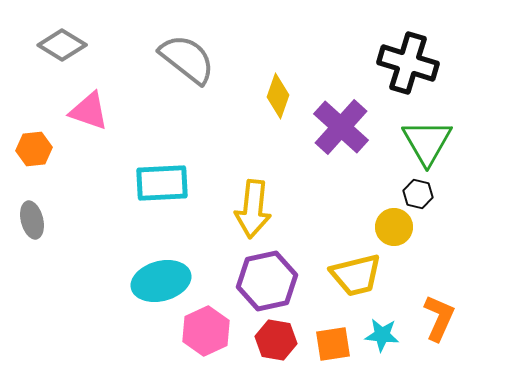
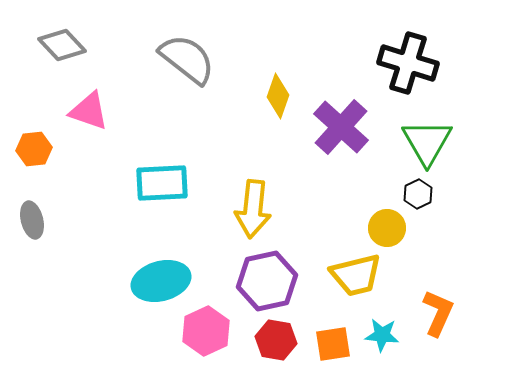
gray diamond: rotated 15 degrees clockwise
black hexagon: rotated 20 degrees clockwise
yellow circle: moved 7 px left, 1 px down
orange L-shape: moved 1 px left, 5 px up
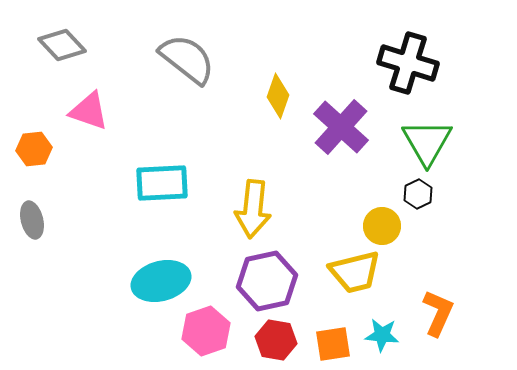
yellow circle: moved 5 px left, 2 px up
yellow trapezoid: moved 1 px left, 3 px up
pink hexagon: rotated 6 degrees clockwise
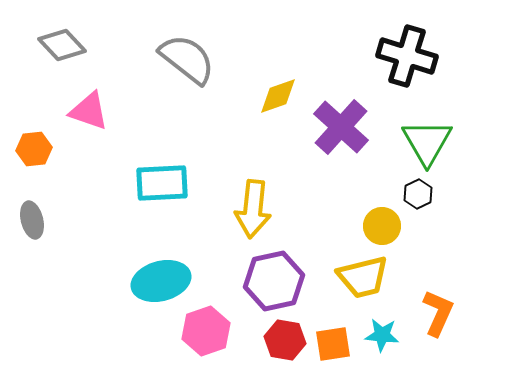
black cross: moved 1 px left, 7 px up
yellow diamond: rotated 51 degrees clockwise
yellow trapezoid: moved 8 px right, 5 px down
purple hexagon: moved 7 px right
red hexagon: moved 9 px right
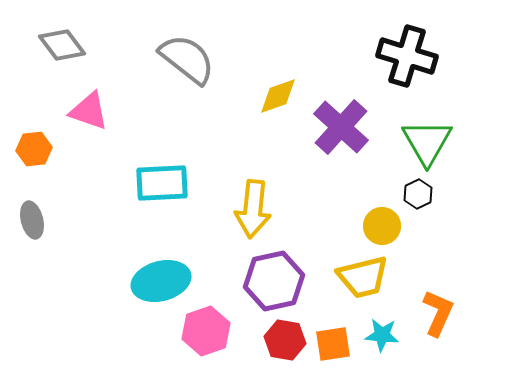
gray diamond: rotated 6 degrees clockwise
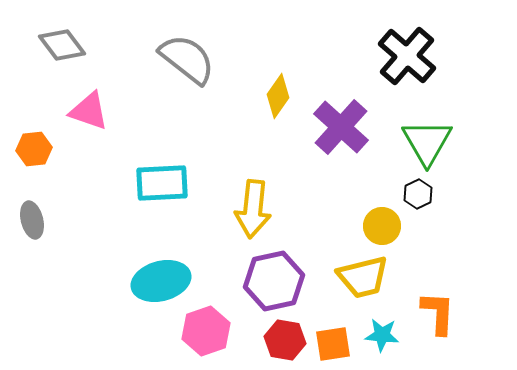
black cross: rotated 24 degrees clockwise
yellow diamond: rotated 36 degrees counterclockwise
orange L-shape: rotated 21 degrees counterclockwise
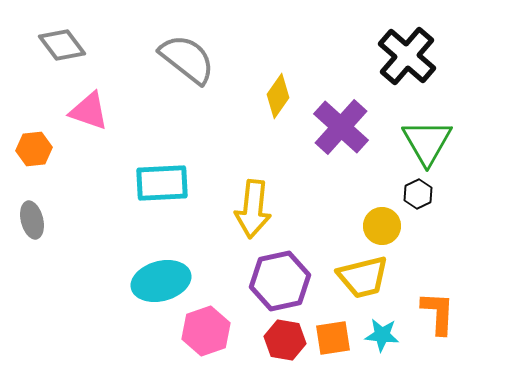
purple hexagon: moved 6 px right
orange square: moved 6 px up
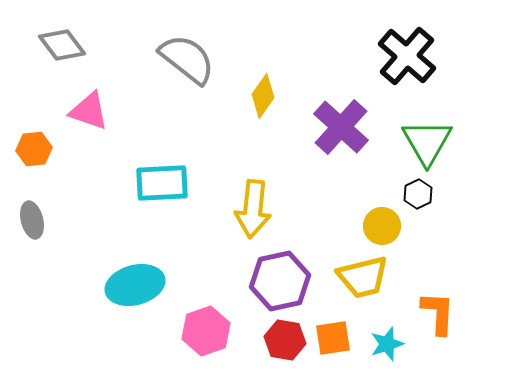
yellow diamond: moved 15 px left
cyan ellipse: moved 26 px left, 4 px down
cyan star: moved 5 px right, 9 px down; rotated 24 degrees counterclockwise
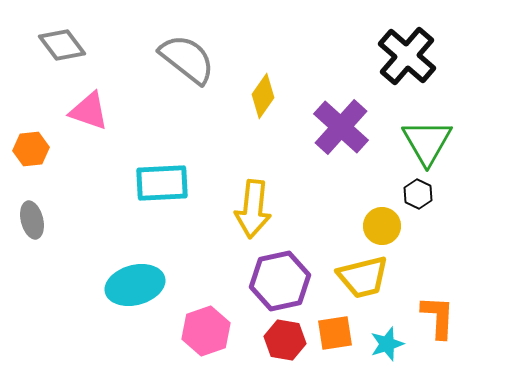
orange hexagon: moved 3 px left
black hexagon: rotated 8 degrees counterclockwise
orange L-shape: moved 4 px down
orange square: moved 2 px right, 5 px up
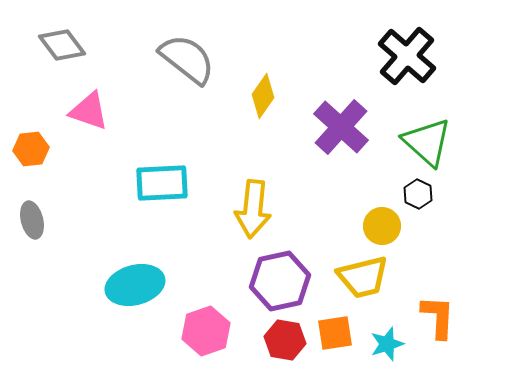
green triangle: rotated 18 degrees counterclockwise
